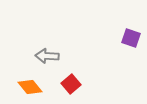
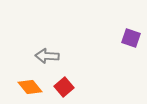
red square: moved 7 px left, 3 px down
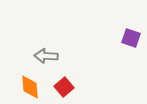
gray arrow: moved 1 px left
orange diamond: rotated 35 degrees clockwise
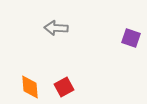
gray arrow: moved 10 px right, 28 px up
red square: rotated 12 degrees clockwise
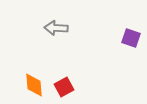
orange diamond: moved 4 px right, 2 px up
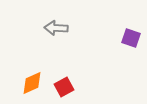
orange diamond: moved 2 px left, 2 px up; rotated 70 degrees clockwise
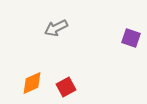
gray arrow: rotated 30 degrees counterclockwise
red square: moved 2 px right
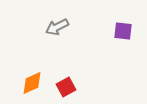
gray arrow: moved 1 px right, 1 px up
purple square: moved 8 px left, 7 px up; rotated 12 degrees counterclockwise
